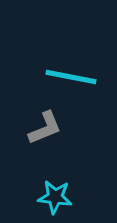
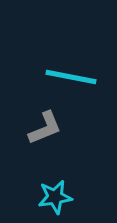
cyan star: rotated 16 degrees counterclockwise
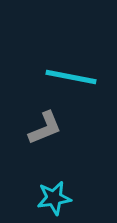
cyan star: moved 1 px left, 1 px down
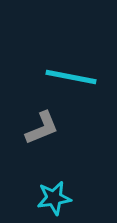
gray L-shape: moved 3 px left
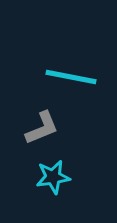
cyan star: moved 1 px left, 21 px up
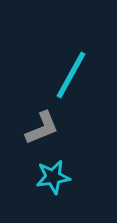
cyan line: moved 2 px up; rotated 72 degrees counterclockwise
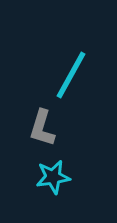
gray L-shape: rotated 129 degrees clockwise
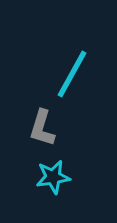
cyan line: moved 1 px right, 1 px up
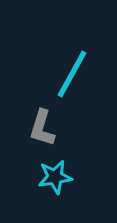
cyan star: moved 2 px right
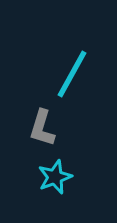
cyan star: rotated 12 degrees counterclockwise
